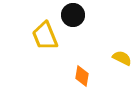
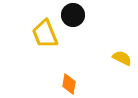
yellow trapezoid: moved 2 px up
orange diamond: moved 13 px left, 8 px down
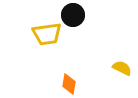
yellow trapezoid: moved 2 px right; rotated 76 degrees counterclockwise
yellow semicircle: moved 10 px down
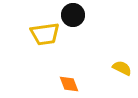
yellow trapezoid: moved 2 px left
orange diamond: rotated 30 degrees counterclockwise
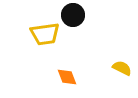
orange diamond: moved 2 px left, 7 px up
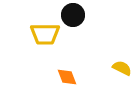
yellow trapezoid: rotated 8 degrees clockwise
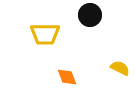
black circle: moved 17 px right
yellow semicircle: moved 2 px left
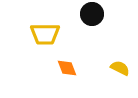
black circle: moved 2 px right, 1 px up
orange diamond: moved 9 px up
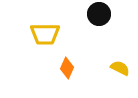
black circle: moved 7 px right
orange diamond: rotated 45 degrees clockwise
